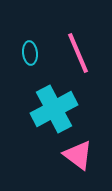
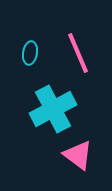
cyan ellipse: rotated 15 degrees clockwise
cyan cross: moved 1 px left
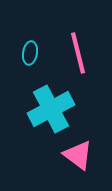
pink line: rotated 9 degrees clockwise
cyan cross: moved 2 px left
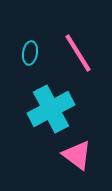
pink line: rotated 18 degrees counterclockwise
pink triangle: moved 1 px left
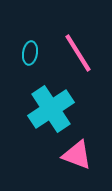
cyan cross: rotated 6 degrees counterclockwise
pink triangle: rotated 16 degrees counterclockwise
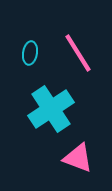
pink triangle: moved 1 px right, 3 px down
